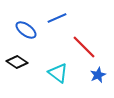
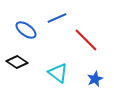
red line: moved 2 px right, 7 px up
blue star: moved 3 px left, 4 px down
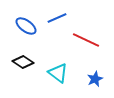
blue ellipse: moved 4 px up
red line: rotated 20 degrees counterclockwise
black diamond: moved 6 px right
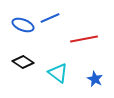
blue line: moved 7 px left
blue ellipse: moved 3 px left, 1 px up; rotated 15 degrees counterclockwise
red line: moved 2 px left, 1 px up; rotated 36 degrees counterclockwise
blue star: rotated 21 degrees counterclockwise
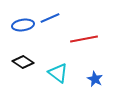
blue ellipse: rotated 30 degrees counterclockwise
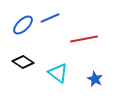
blue ellipse: rotated 35 degrees counterclockwise
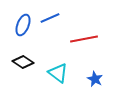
blue ellipse: rotated 25 degrees counterclockwise
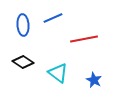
blue line: moved 3 px right
blue ellipse: rotated 25 degrees counterclockwise
blue star: moved 1 px left, 1 px down
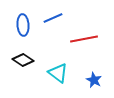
black diamond: moved 2 px up
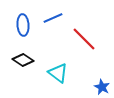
red line: rotated 56 degrees clockwise
blue star: moved 8 px right, 7 px down
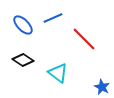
blue ellipse: rotated 40 degrees counterclockwise
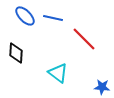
blue line: rotated 36 degrees clockwise
blue ellipse: moved 2 px right, 9 px up
black diamond: moved 7 px left, 7 px up; rotated 60 degrees clockwise
blue star: rotated 21 degrees counterclockwise
